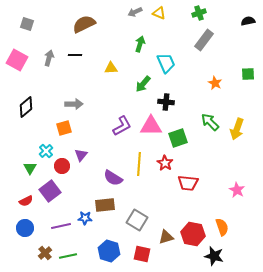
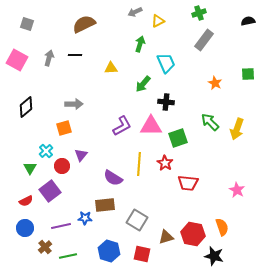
yellow triangle at (159, 13): moved 1 px left, 8 px down; rotated 48 degrees counterclockwise
brown cross at (45, 253): moved 6 px up
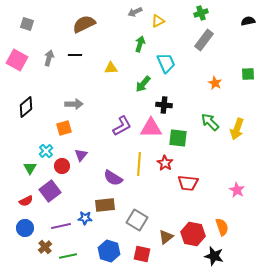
green cross at (199, 13): moved 2 px right
black cross at (166, 102): moved 2 px left, 3 px down
pink triangle at (151, 126): moved 2 px down
green square at (178, 138): rotated 24 degrees clockwise
brown triangle at (166, 237): rotated 21 degrees counterclockwise
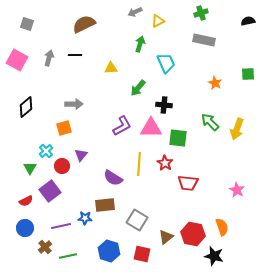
gray rectangle at (204, 40): rotated 65 degrees clockwise
green arrow at (143, 84): moved 5 px left, 4 px down
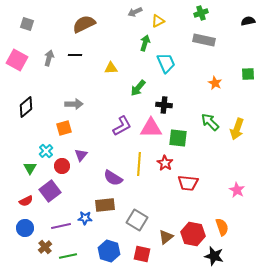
green arrow at (140, 44): moved 5 px right, 1 px up
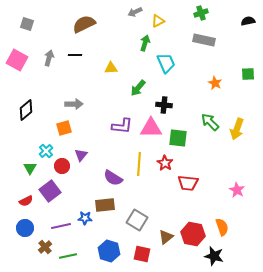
black diamond at (26, 107): moved 3 px down
purple L-shape at (122, 126): rotated 35 degrees clockwise
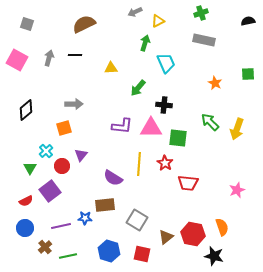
pink star at (237, 190): rotated 21 degrees clockwise
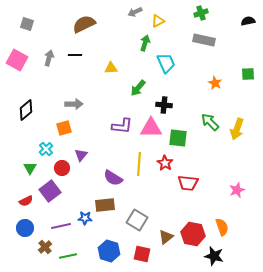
cyan cross at (46, 151): moved 2 px up
red circle at (62, 166): moved 2 px down
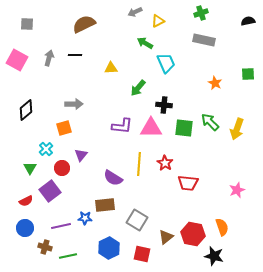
gray square at (27, 24): rotated 16 degrees counterclockwise
green arrow at (145, 43): rotated 77 degrees counterclockwise
green square at (178, 138): moved 6 px right, 10 px up
brown cross at (45, 247): rotated 32 degrees counterclockwise
blue hexagon at (109, 251): moved 3 px up; rotated 15 degrees clockwise
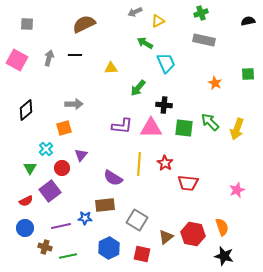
black star at (214, 256): moved 10 px right
